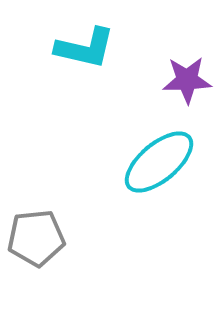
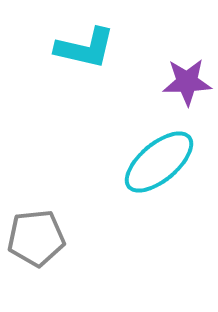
purple star: moved 2 px down
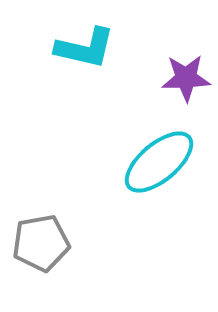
purple star: moved 1 px left, 4 px up
gray pentagon: moved 5 px right, 5 px down; rotated 4 degrees counterclockwise
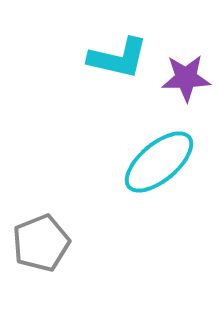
cyan L-shape: moved 33 px right, 10 px down
gray pentagon: rotated 12 degrees counterclockwise
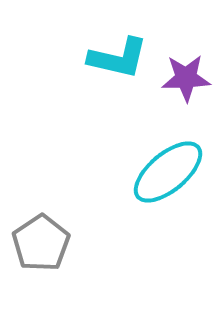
cyan ellipse: moved 9 px right, 10 px down
gray pentagon: rotated 12 degrees counterclockwise
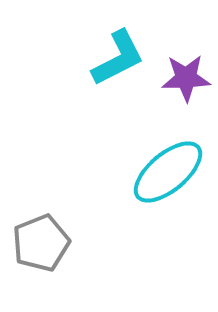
cyan L-shape: rotated 40 degrees counterclockwise
gray pentagon: rotated 12 degrees clockwise
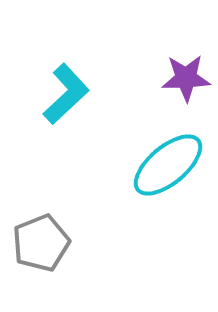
cyan L-shape: moved 52 px left, 36 px down; rotated 16 degrees counterclockwise
cyan ellipse: moved 7 px up
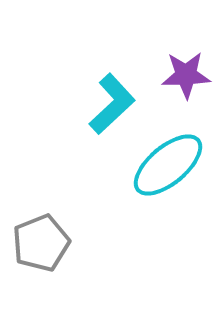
purple star: moved 3 px up
cyan L-shape: moved 46 px right, 10 px down
